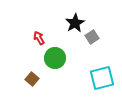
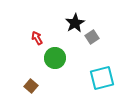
red arrow: moved 2 px left
brown square: moved 1 px left, 7 px down
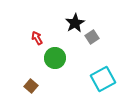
cyan square: moved 1 px right, 1 px down; rotated 15 degrees counterclockwise
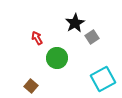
green circle: moved 2 px right
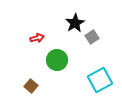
red arrow: rotated 104 degrees clockwise
green circle: moved 2 px down
cyan square: moved 3 px left, 1 px down
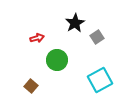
gray square: moved 5 px right
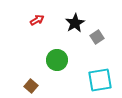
red arrow: moved 18 px up; rotated 16 degrees counterclockwise
cyan square: rotated 20 degrees clockwise
